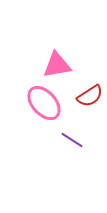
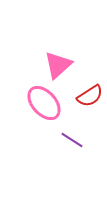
pink triangle: moved 1 px right; rotated 32 degrees counterclockwise
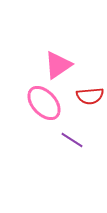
pink triangle: rotated 8 degrees clockwise
red semicircle: rotated 28 degrees clockwise
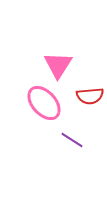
pink triangle: rotated 24 degrees counterclockwise
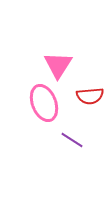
pink ellipse: rotated 21 degrees clockwise
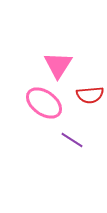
red semicircle: moved 1 px up
pink ellipse: rotated 33 degrees counterclockwise
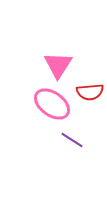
red semicircle: moved 3 px up
pink ellipse: moved 8 px right, 1 px down
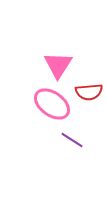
red semicircle: moved 1 px left
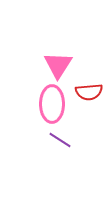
pink ellipse: rotated 54 degrees clockwise
purple line: moved 12 px left
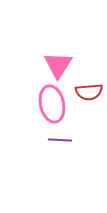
pink ellipse: rotated 12 degrees counterclockwise
purple line: rotated 30 degrees counterclockwise
